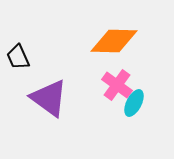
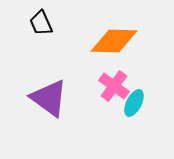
black trapezoid: moved 23 px right, 34 px up
pink cross: moved 3 px left, 1 px down
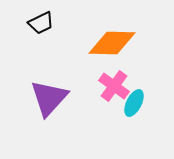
black trapezoid: rotated 92 degrees counterclockwise
orange diamond: moved 2 px left, 2 px down
purple triangle: rotated 36 degrees clockwise
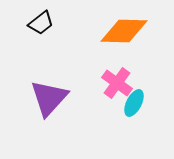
black trapezoid: rotated 12 degrees counterclockwise
orange diamond: moved 12 px right, 12 px up
pink cross: moved 3 px right, 3 px up
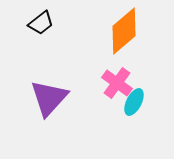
orange diamond: rotated 42 degrees counterclockwise
cyan ellipse: moved 1 px up
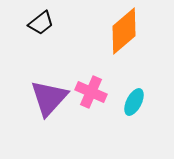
pink cross: moved 26 px left, 9 px down; rotated 12 degrees counterclockwise
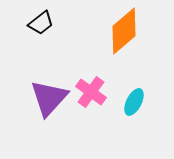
pink cross: rotated 12 degrees clockwise
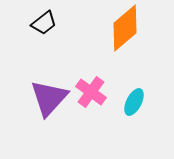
black trapezoid: moved 3 px right
orange diamond: moved 1 px right, 3 px up
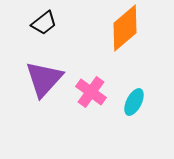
purple triangle: moved 5 px left, 19 px up
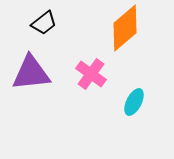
purple triangle: moved 13 px left, 6 px up; rotated 42 degrees clockwise
pink cross: moved 18 px up
